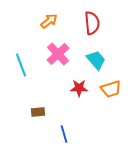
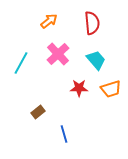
cyan line: moved 2 px up; rotated 50 degrees clockwise
brown rectangle: rotated 32 degrees counterclockwise
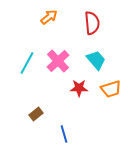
orange arrow: moved 4 px up
pink cross: moved 7 px down
cyan line: moved 6 px right
brown rectangle: moved 2 px left, 2 px down
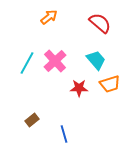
red semicircle: moved 8 px right; rotated 45 degrees counterclockwise
pink cross: moved 3 px left
orange trapezoid: moved 1 px left, 5 px up
brown rectangle: moved 4 px left, 6 px down
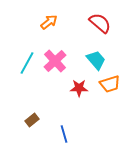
orange arrow: moved 5 px down
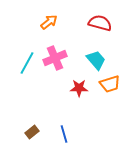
red semicircle: rotated 25 degrees counterclockwise
pink cross: moved 3 px up; rotated 20 degrees clockwise
brown rectangle: moved 12 px down
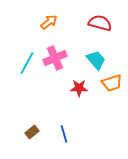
orange trapezoid: moved 2 px right, 1 px up
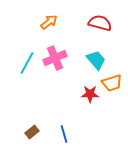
red star: moved 11 px right, 6 px down
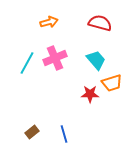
orange arrow: rotated 24 degrees clockwise
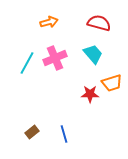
red semicircle: moved 1 px left
cyan trapezoid: moved 3 px left, 6 px up
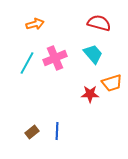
orange arrow: moved 14 px left, 2 px down
blue line: moved 7 px left, 3 px up; rotated 18 degrees clockwise
